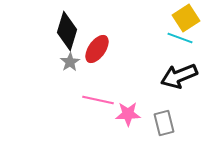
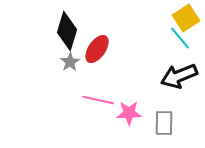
cyan line: rotated 30 degrees clockwise
pink star: moved 1 px right, 1 px up
gray rectangle: rotated 15 degrees clockwise
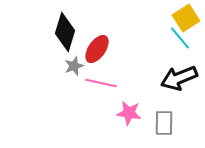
black diamond: moved 2 px left, 1 px down
gray star: moved 4 px right, 4 px down; rotated 12 degrees clockwise
black arrow: moved 2 px down
pink line: moved 3 px right, 17 px up
pink star: rotated 10 degrees clockwise
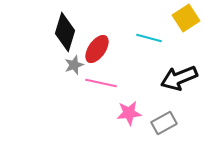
cyan line: moved 31 px left; rotated 35 degrees counterclockwise
gray star: moved 1 px up
pink star: rotated 15 degrees counterclockwise
gray rectangle: rotated 60 degrees clockwise
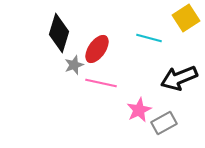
black diamond: moved 6 px left, 1 px down
pink star: moved 10 px right, 3 px up; rotated 20 degrees counterclockwise
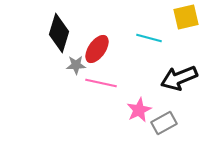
yellow square: moved 1 px up; rotated 20 degrees clockwise
gray star: moved 2 px right; rotated 18 degrees clockwise
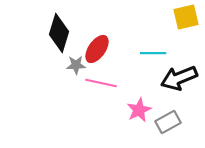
cyan line: moved 4 px right, 15 px down; rotated 15 degrees counterclockwise
gray rectangle: moved 4 px right, 1 px up
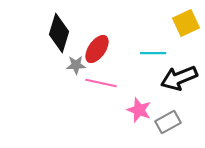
yellow square: moved 6 px down; rotated 12 degrees counterclockwise
pink star: rotated 25 degrees counterclockwise
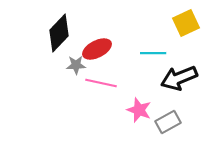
black diamond: rotated 27 degrees clockwise
red ellipse: rotated 28 degrees clockwise
